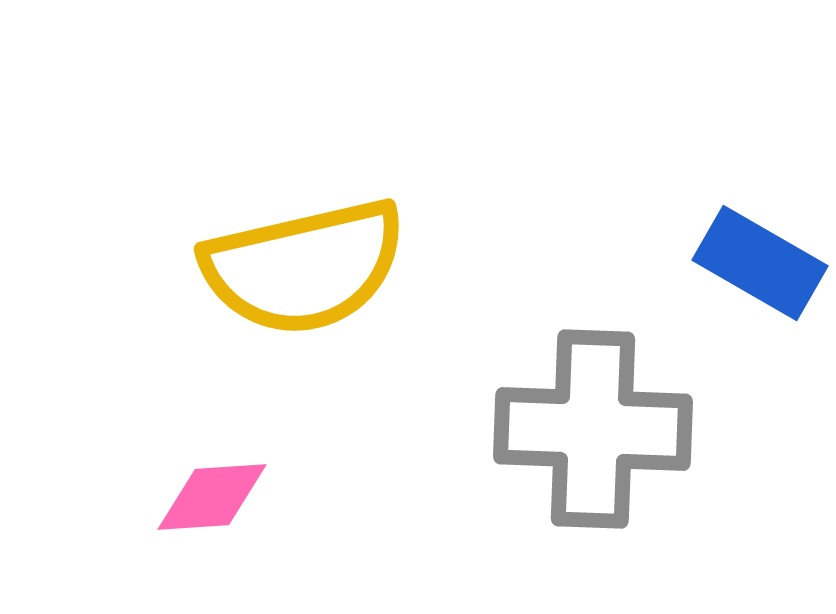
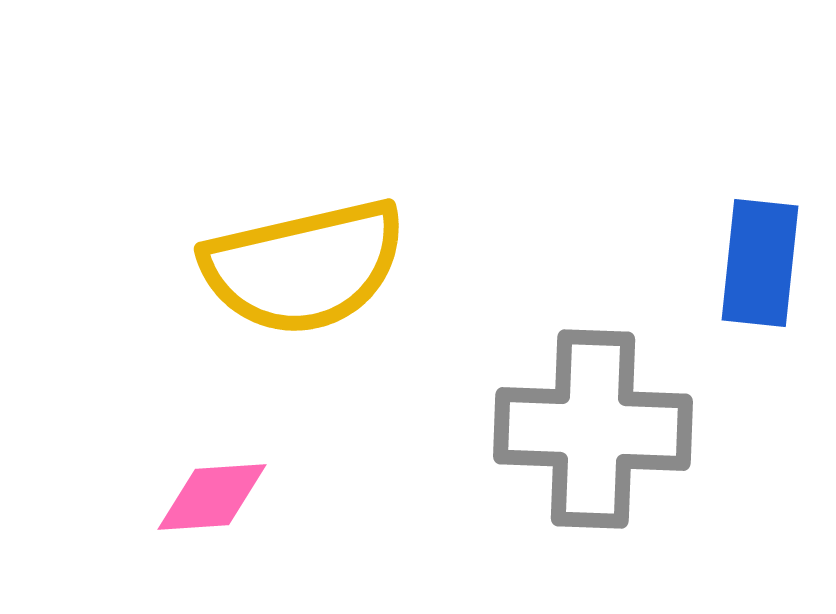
blue rectangle: rotated 66 degrees clockwise
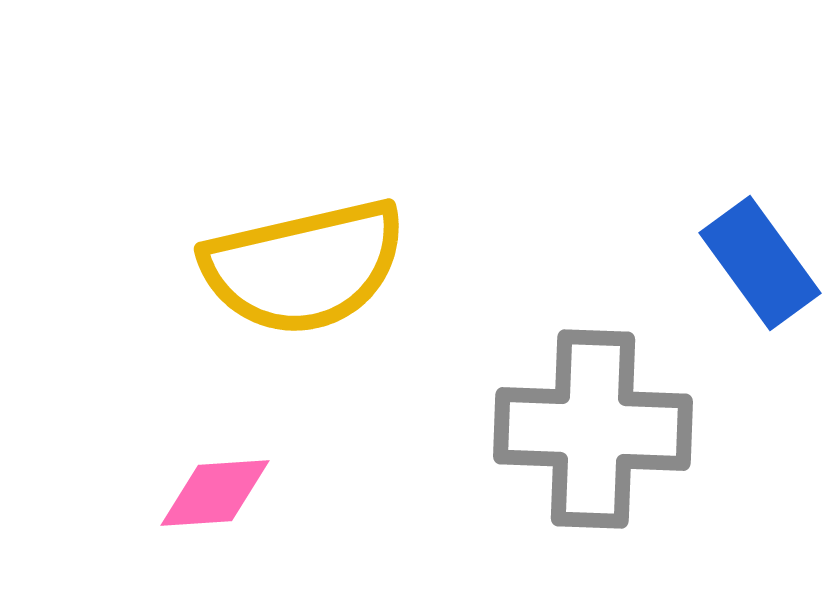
blue rectangle: rotated 42 degrees counterclockwise
pink diamond: moved 3 px right, 4 px up
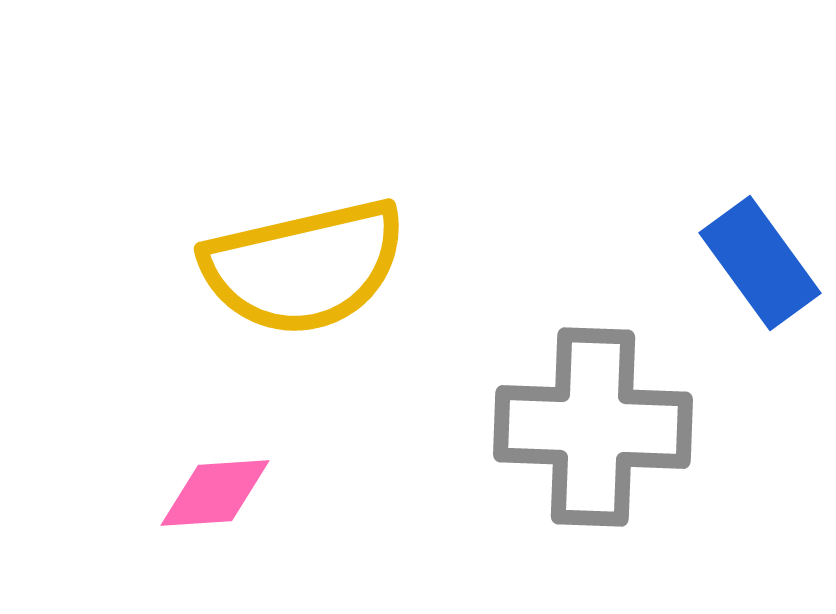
gray cross: moved 2 px up
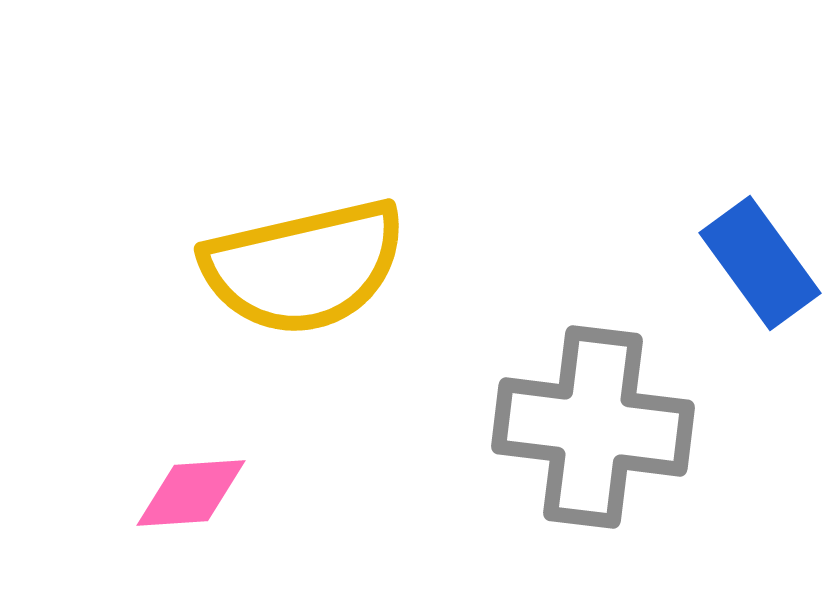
gray cross: rotated 5 degrees clockwise
pink diamond: moved 24 px left
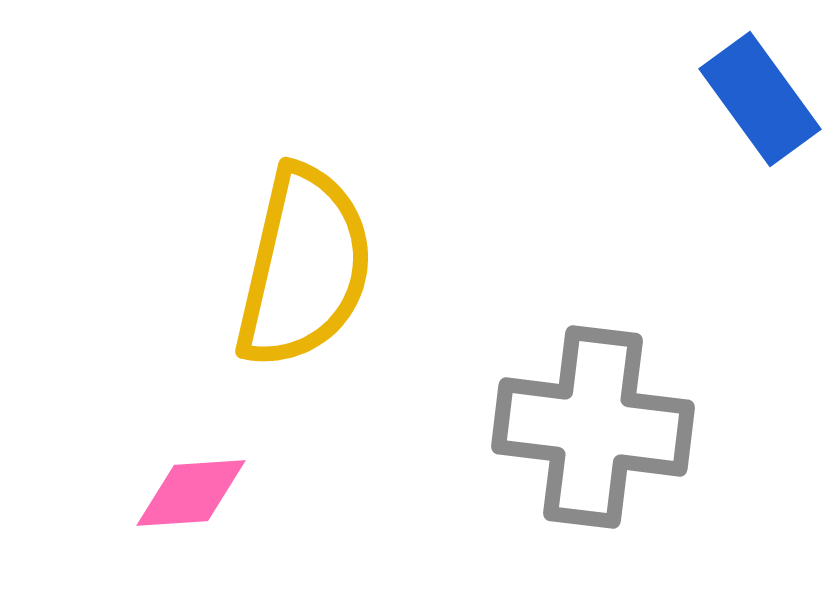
blue rectangle: moved 164 px up
yellow semicircle: rotated 64 degrees counterclockwise
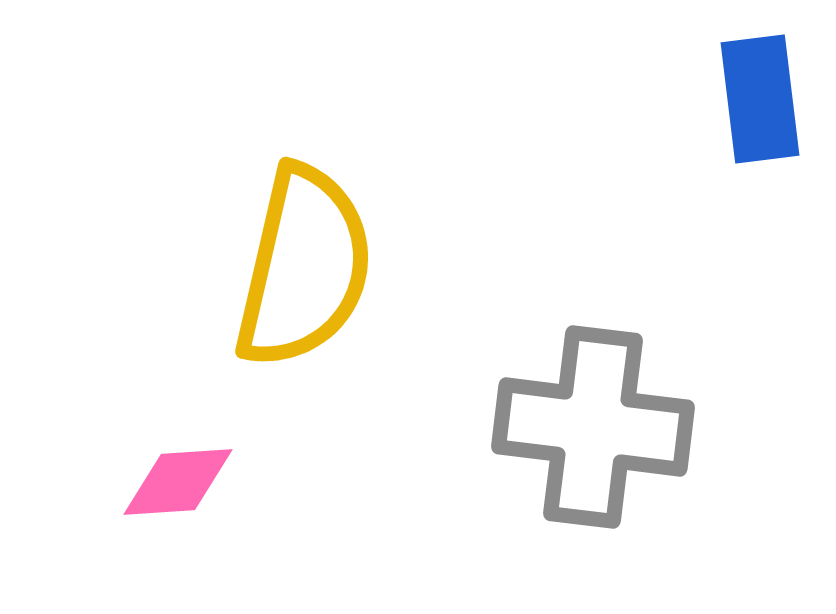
blue rectangle: rotated 29 degrees clockwise
pink diamond: moved 13 px left, 11 px up
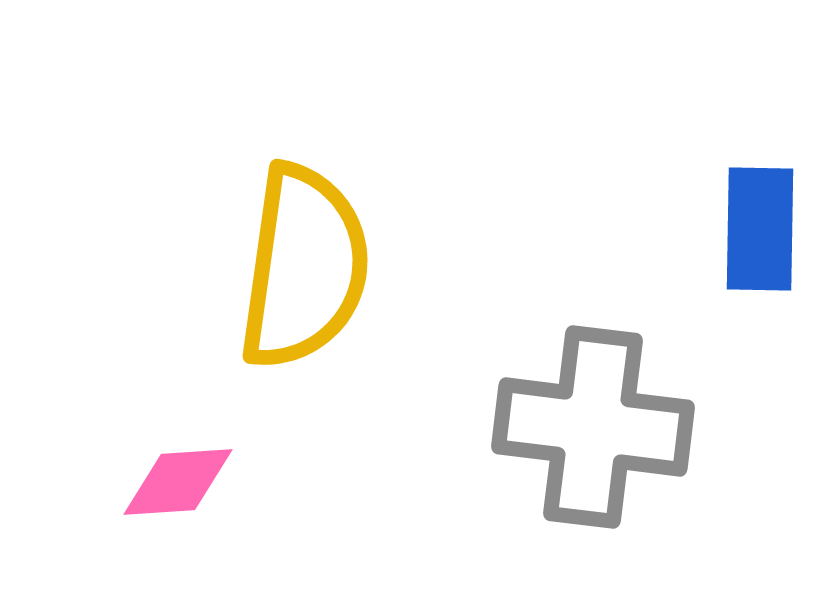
blue rectangle: moved 130 px down; rotated 8 degrees clockwise
yellow semicircle: rotated 5 degrees counterclockwise
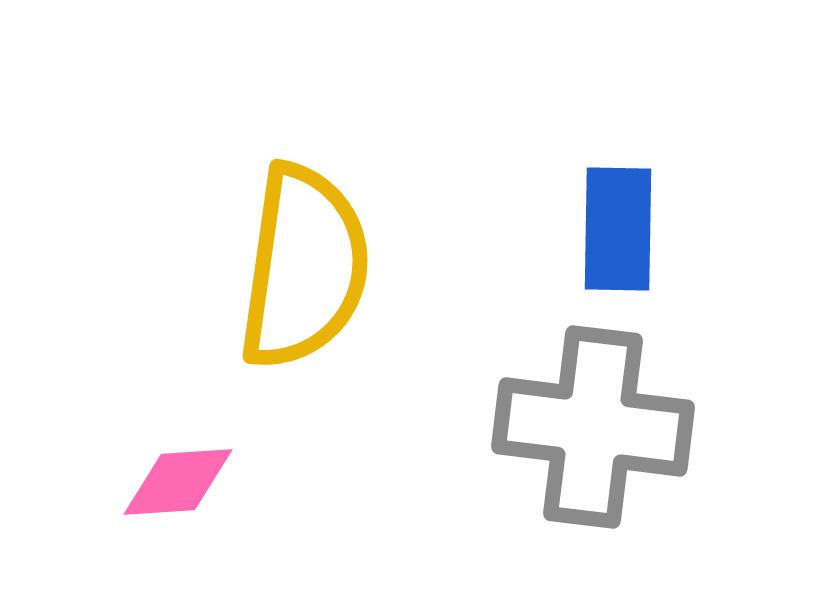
blue rectangle: moved 142 px left
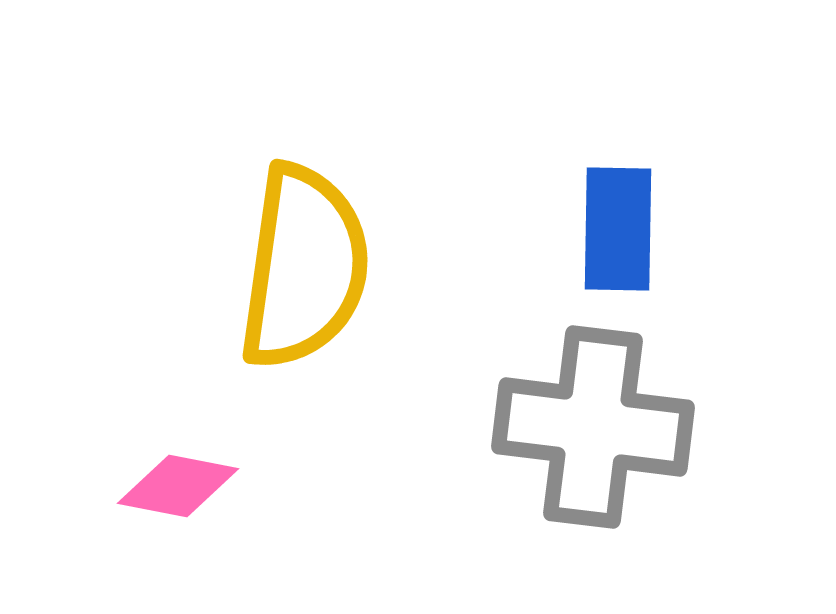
pink diamond: moved 4 px down; rotated 15 degrees clockwise
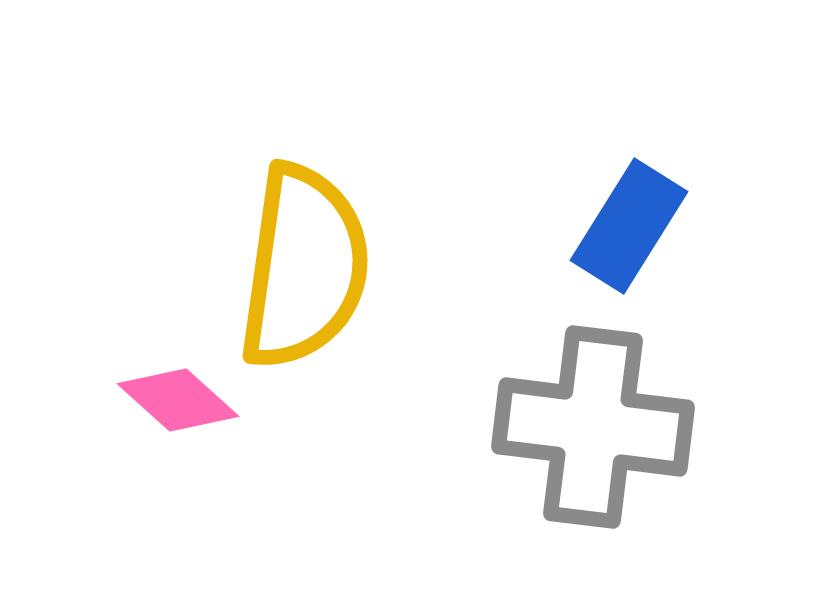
blue rectangle: moved 11 px right, 3 px up; rotated 31 degrees clockwise
pink diamond: moved 86 px up; rotated 31 degrees clockwise
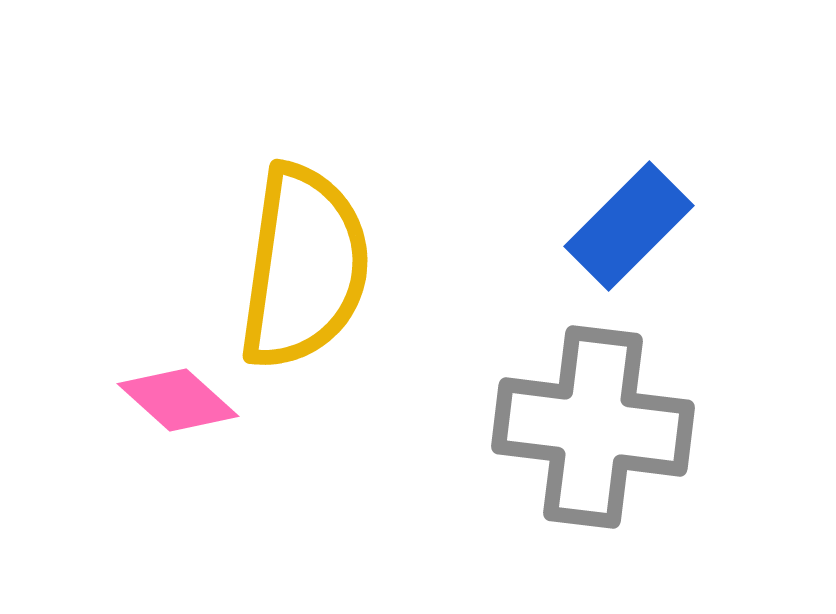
blue rectangle: rotated 13 degrees clockwise
